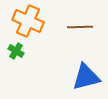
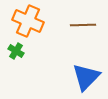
brown line: moved 3 px right, 2 px up
blue triangle: rotated 32 degrees counterclockwise
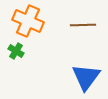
blue triangle: rotated 8 degrees counterclockwise
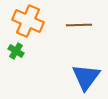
brown line: moved 4 px left
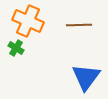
green cross: moved 3 px up
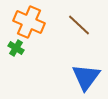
orange cross: moved 1 px right, 1 px down
brown line: rotated 45 degrees clockwise
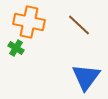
orange cross: rotated 12 degrees counterclockwise
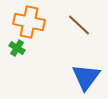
green cross: moved 1 px right
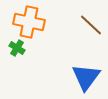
brown line: moved 12 px right
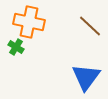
brown line: moved 1 px left, 1 px down
green cross: moved 1 px left, 1 px up
